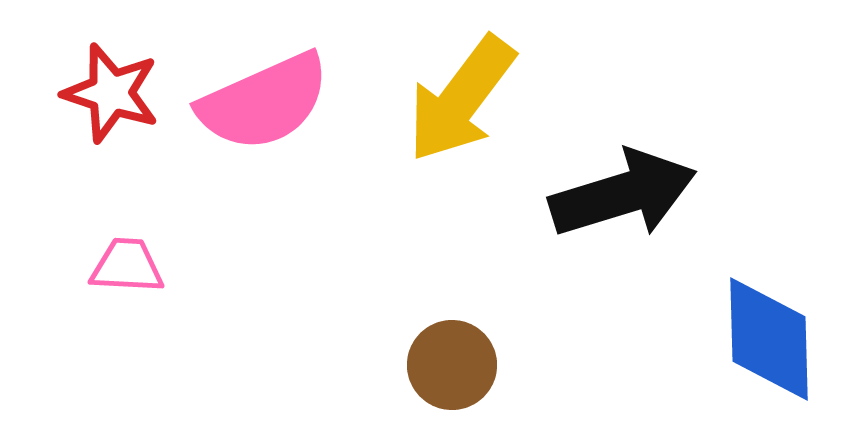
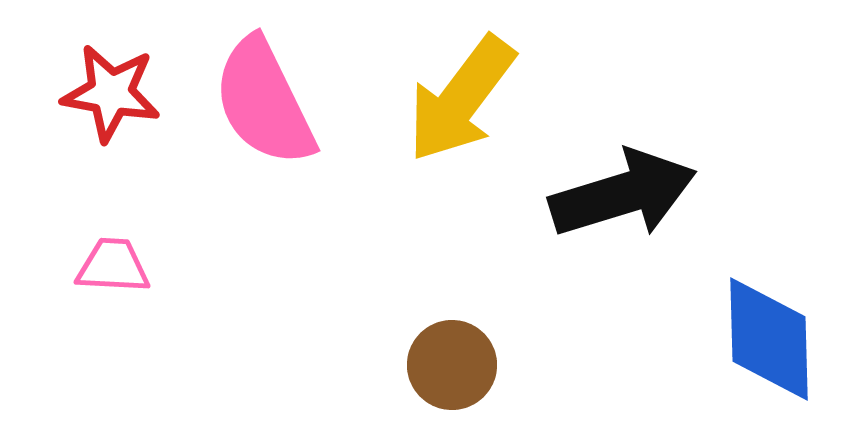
red star: rotated 8 degrees counterclockwise
pink semicircle: rotated 88 degrees clockwise
pink trapezoid: moved 14 px left
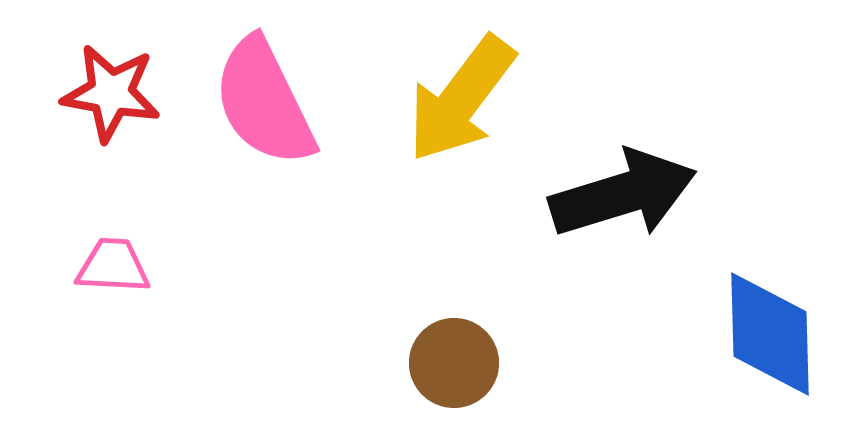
blue diamond: moved 1 px right, 5 px up
brown circle: moved 2 px right, 2 px up
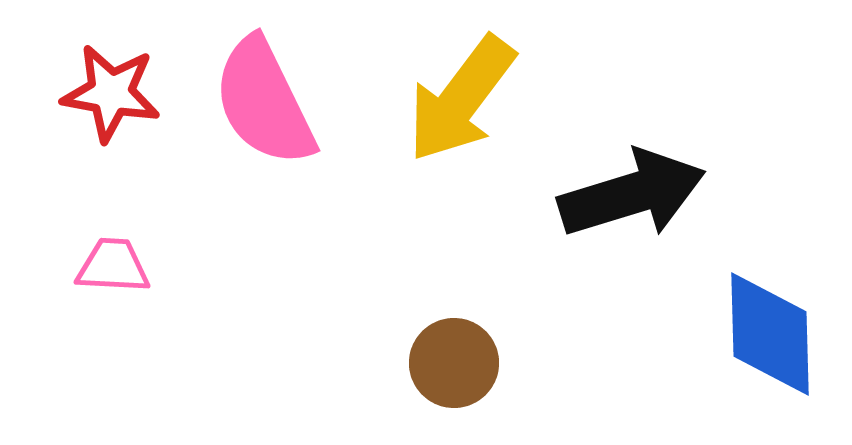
black arrow: moved 9 px right
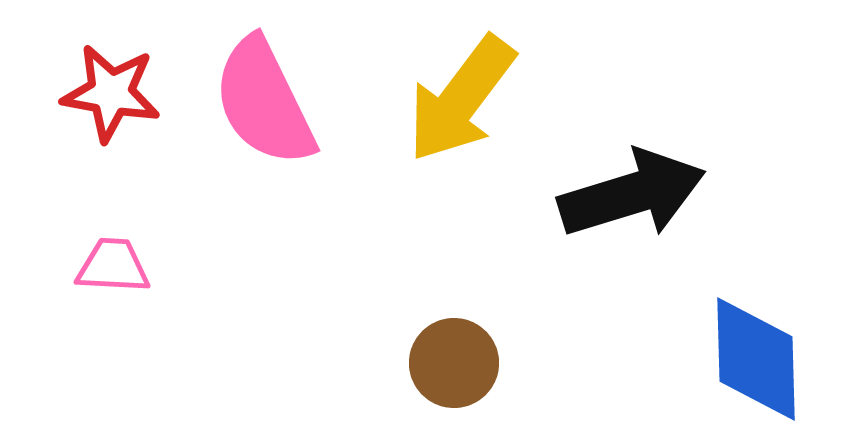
blue diamond: moved 14 px left, 25 px down
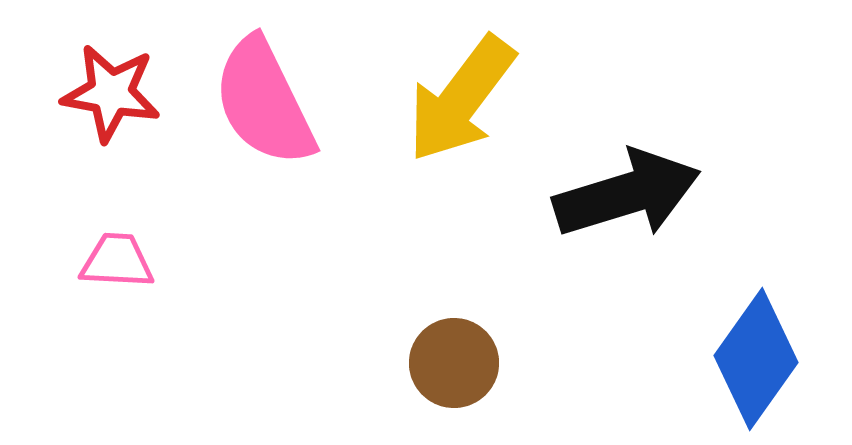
black arrow: moved 5 px left
pink trapezoid: moved 4 px right, 5 px up
blue diamond: rotated 37 degrees clockwise
